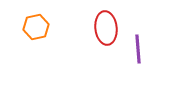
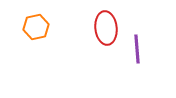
purple line: moved 1 px left
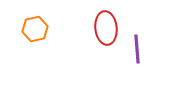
orange hexagon: moved 1 px left, 2 px down
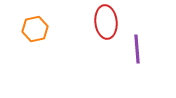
red ellipse: moved 6 px up
